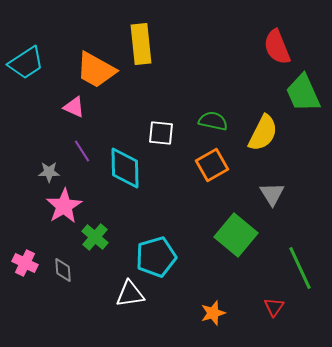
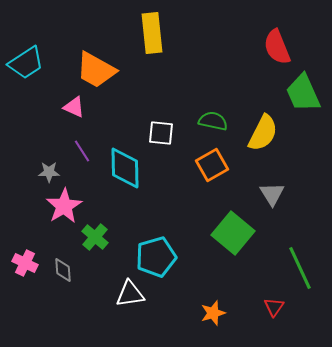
yellow rectangle: moved 11 px right, 11 px up
green square: moved 3 px left, 2 px up
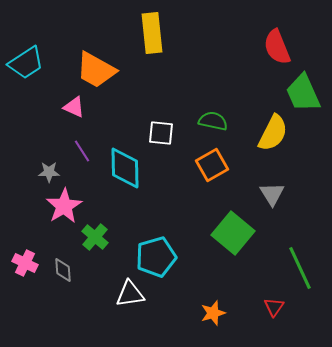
yellow semicircle: moved 10 px right
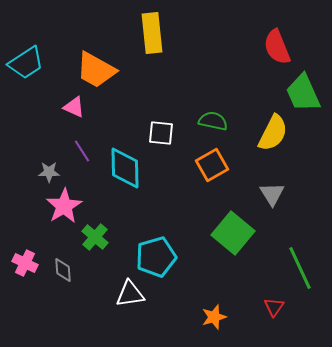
orange star: moved 1 px right, 4 px down
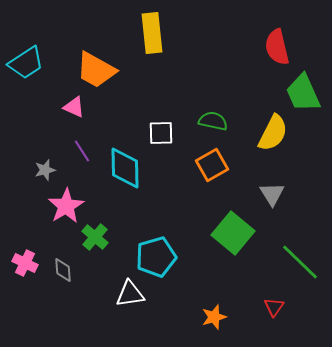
red semicircle: rotated 9 degrees clockwise
white square: rotated 8 degrees counterclockwise
gray star: moved 4 px left, 2 px up; rotated 15 degrees counterclockwise
pink star: moved 2 px right
green line: moved 6 px up; rotated 21 degrees counterclockwise
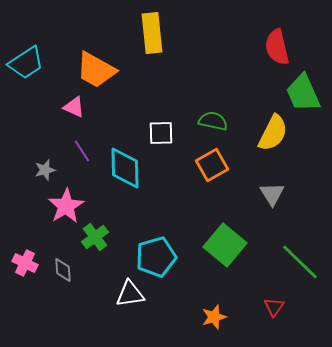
green square: moved 8 px left, 12 px down
green cross: rotated 12 degrees clockwise
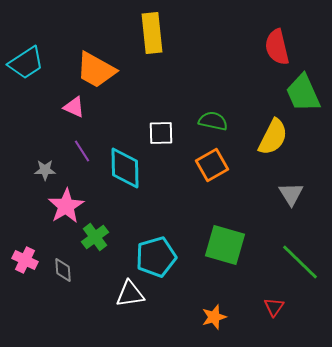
yellow semicircle: moved 4 px down
gray star: rotated 15 degrees clockwise
gray triangle: moved 19 px right
green square: rotated 24 degrees counterclockwise
pink cross: moved 3 px up
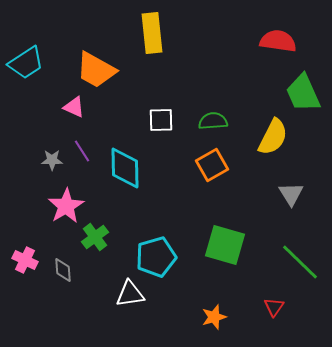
red semicircle: moved 1 px right, 6 px up; rotated 111 degrees clockwise
green semicircle: rotated 16 degrees counterclockwise
white square: moved 13 px up
gray star: moved 7 px right, 10 px up
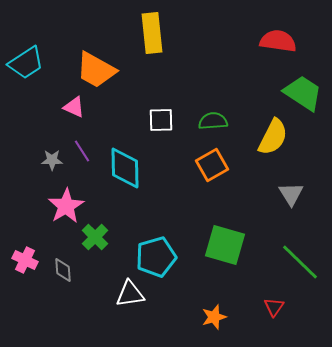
green trapezoid: rotated 147 degrees clockwise
green cross: rotated 8 degrees counterclockwise
